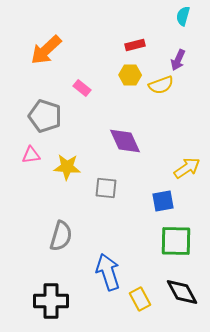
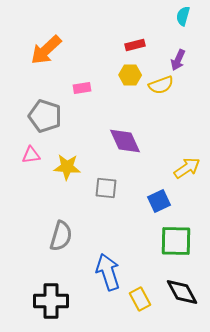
pink rectangle: rotated 48 degrees counterclockwise
blue square: moved 4 px left; rotated 15 degrees counterclockwise
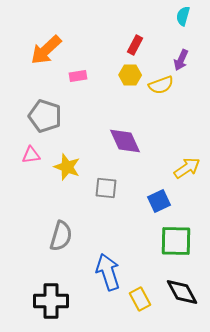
red rectangle: rotated 48 degrees counterclockwise
purple arrow: moved 3 px right
pink rectangle: moved 4 px left, 12 px up
yellow star: rotated 16 degrees clockwise
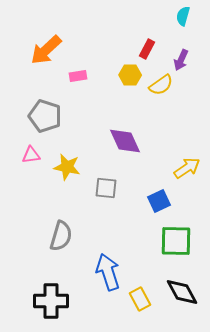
red rectangle: moved 12 px right, 4 px down
yellow semicircle: rotated 15 degrees counterclockwise
yellow star: rotated 8 degrees counterclockwise
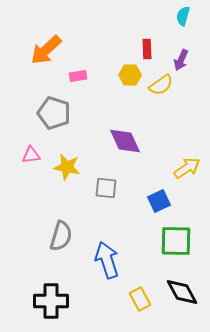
red rectangle: rotated 30 degrees counterclockwise
gray pentagon: moved 9 px right, 3 px up
blue arrow: moved 1 px left, 12 px up
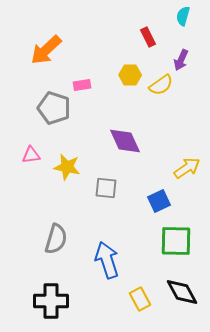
red rectangle: moved 1 px right, 12 px up; rotated 24 degrees counterclockwise
pink rectangle: moved 4 px right, 9 px down
gray pentagon: moved 5 px up
gray semicircle: moved 5 px left, 3 px down
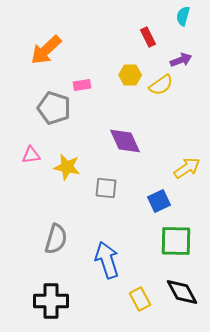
purple arrow: rotated 135 degrees counterclockwise
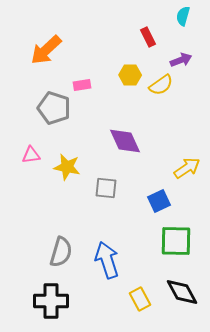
gray semicircle: moved 5 px right, 13 px down
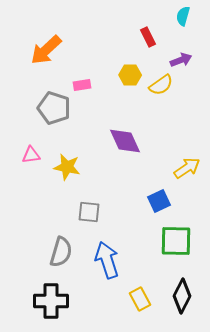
gray square: moved 17 px left, 24 px down
black diamond: moved 4 px down; rotated 56 degrees clockwise
